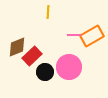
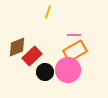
yellow line: rotated 16 degrees clockwise
orange rectangle: moved 17 px left, 15 px down
pink circle: moved 1 px left, 3 px down
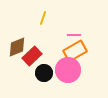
yellow line: moved 5 px left, 6 px down
black circle: moved 1 px left, 1 px down
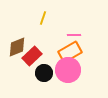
orange rectangle: moved 5 px left, 1 px down
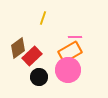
pink line: moved 1 px right, 2 px down
brown diamond: moved 1 px right, 1 px down; rotated 15 degrees counterclockwise
black circle: moved 5 px left, 4 px down
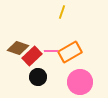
yellow line: moved 19 px right, 6 px up
pink line: moved 24 px left, 14 px down
brown diamond: rotated 55 degrees clockwise
pink circle: moved 12 px right, 12 px down
black circle: moved 1 px left
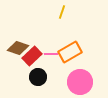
pink line: moved 3 px down
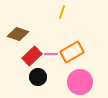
brown diamond: moved 14 px up
orange rectangle: moved 2 px right
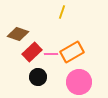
red rectangle: moved 4 px up
pink circle: moved 1 px left
